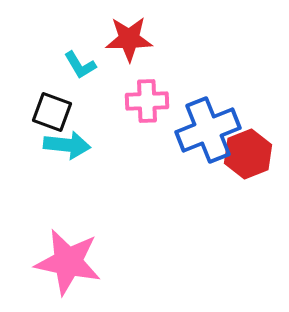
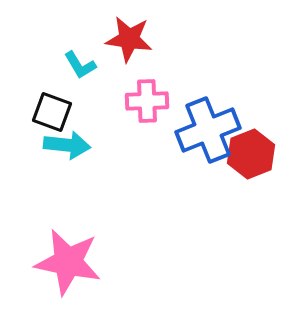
red star: rotated 9 degrees clockwise
red hexagon: moved 3 px right
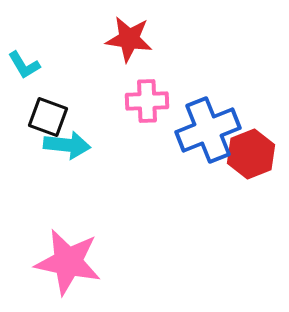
cyan L-shape: moved 56 px left
black square: moved 4 px left, 5 px down
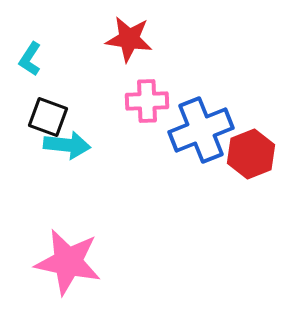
cyan L-shape: moved 6 px right, 6 px up; rotated 64 degrees clockwise
blue cross: moved 7 px left
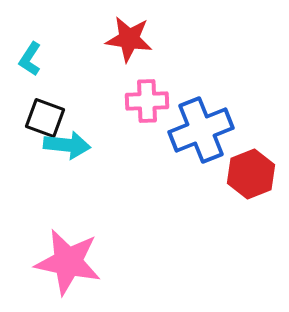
black square: moved 3 px left, 1 px down
red hexagon: moved 20 px down
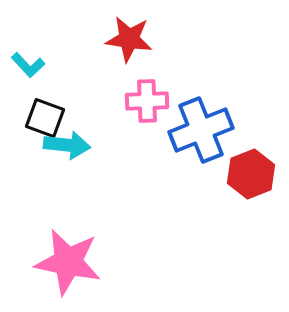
cyan L-shape: moved 2 px left, 6 px down; rotated 76 degrees counterclockwise
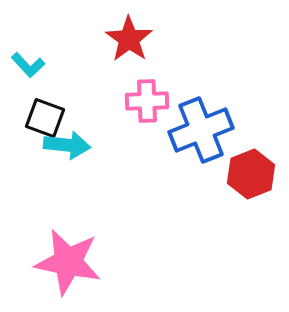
red star: rotated 27 degrees clockwise
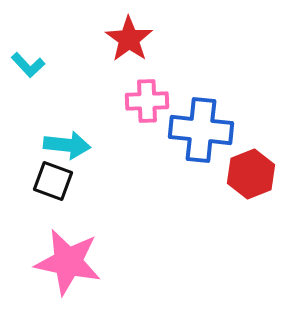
black square: moved 8 px right, 63 px down
blue cross: rotated 28 degrees clockwise
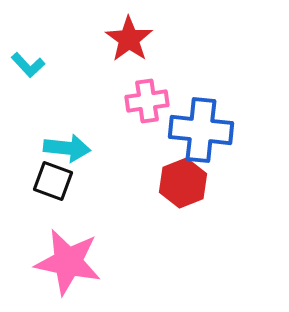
pink cross: rotated 6 degrees counterclockwise
cyan arrow: moved 3 px down
red hexagon: moved 68 px left, 9 px down
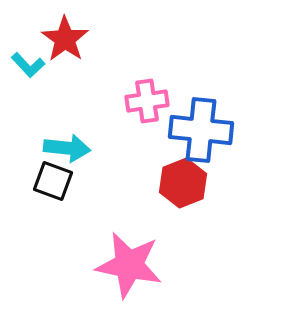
red star: moved 64 px left
pink star: moved 61 px right, 3 px down
